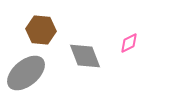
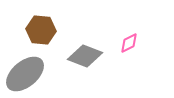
gray diamond: rotated 48 degrees counterclockwise
gray ellipse: moved 1 px left, 1 px down
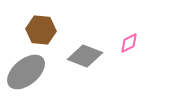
gray ellipse: moved 1 px right, 2 px up
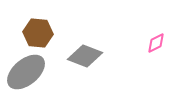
brown hexagon: moved 3 px left, 3 px down
pink diamond: moved 27 px right
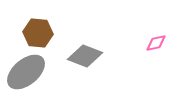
pink diamond: rotated 15 degrees clockwise
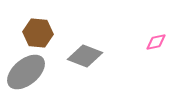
pink diamond: moved 1 px up
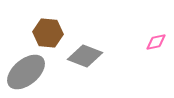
brown hexagon: moved 10 px right
